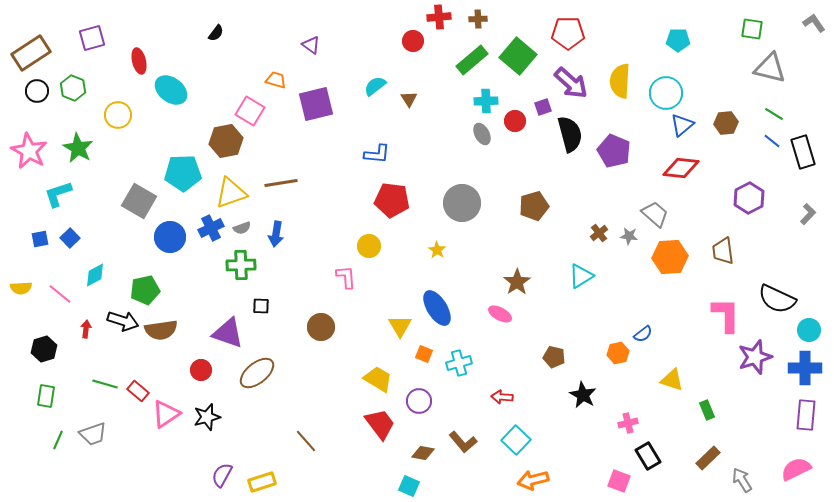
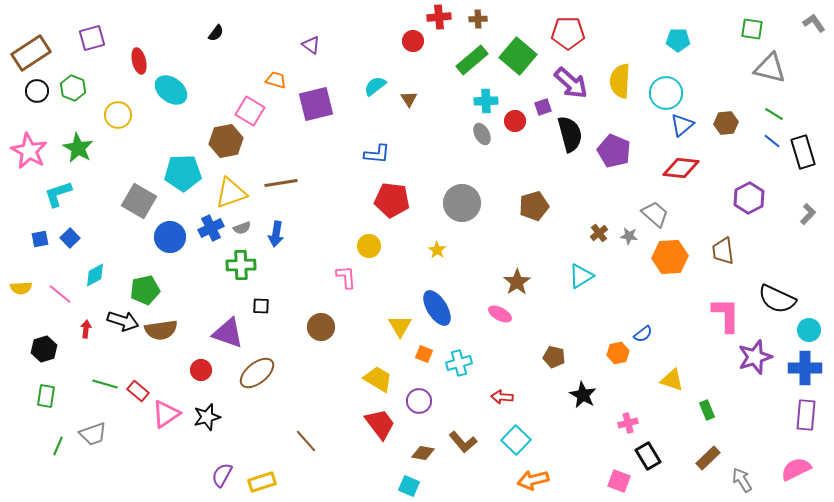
green line at (58, 440): moved 6 px down
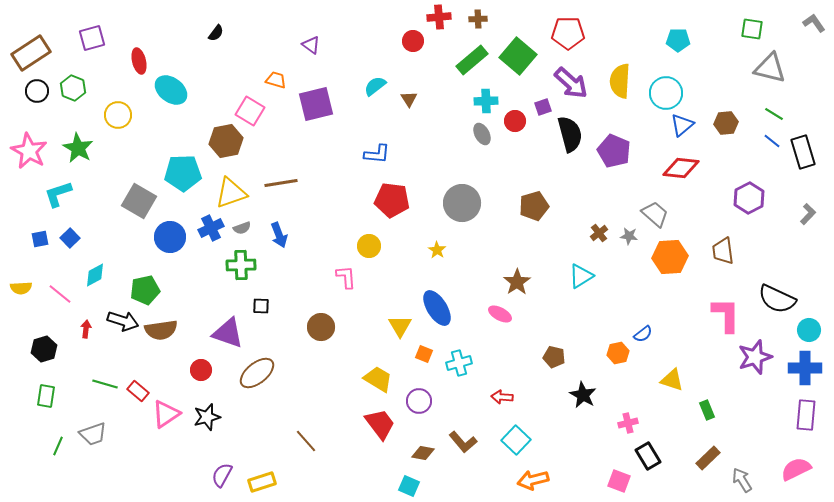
blue arrow at (276, 234): moved 3 px right, 1 px down; rotated 30 degrees counterclockwise
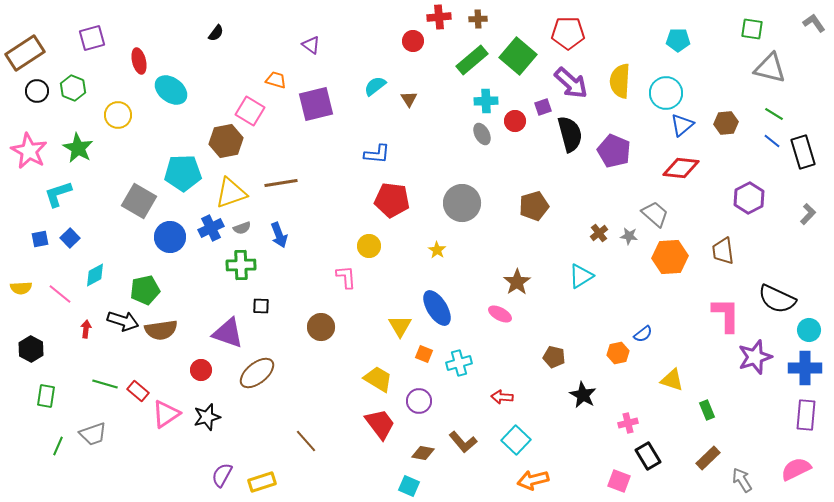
brown rectangle at (31, 53): moved 6 px left
black hexagon at (44, 349): moved 13 px left; rotated 15 degrees counterclockwise
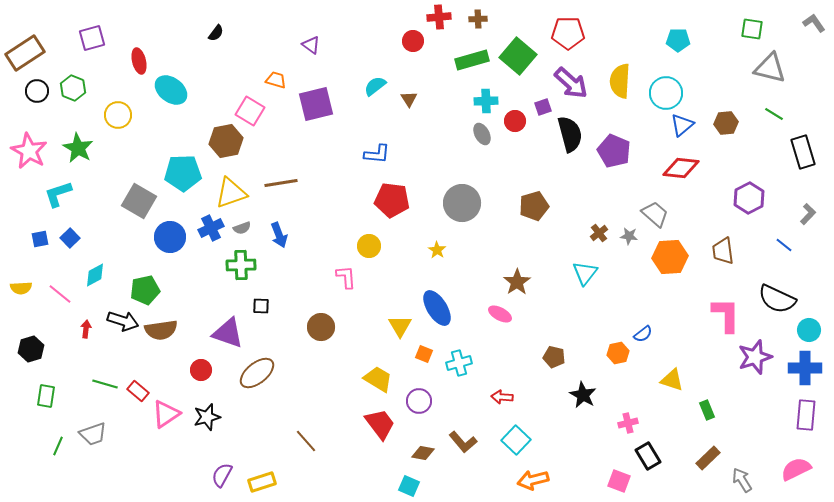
green rectangle at (472, 60): rotated 24 degrees clockwise
blue line at (772, 141): moved 12 px right, 104 px down
cyan triangle at (581, 276): moved 4 px right, 3 px up; rotated 20 degrees counterclockwise
black hexagon at (31, 349): rotated 15 degrees clockwise
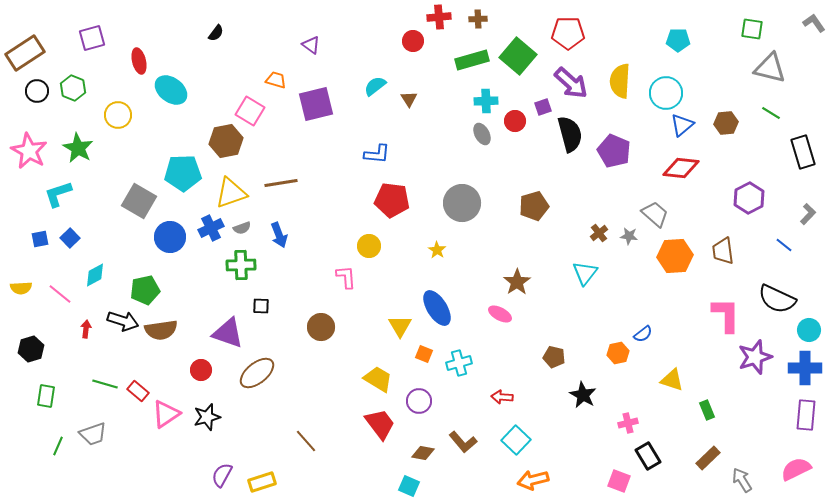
green line at (774, 114): moved 3 px left, 1 px up
orange hexagon at (670, 257): moved 5 px right, 1 px up
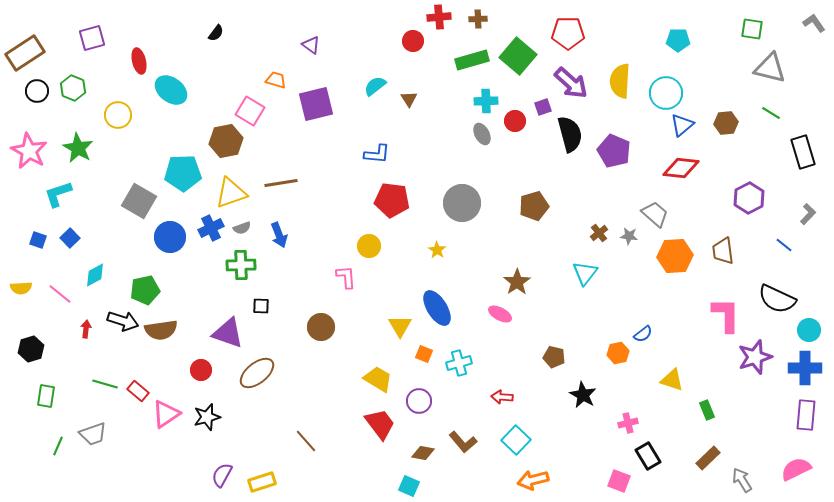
blue square at (40, 239): moved 2 px left, 1 px down; rotated 30 degrees clockwise
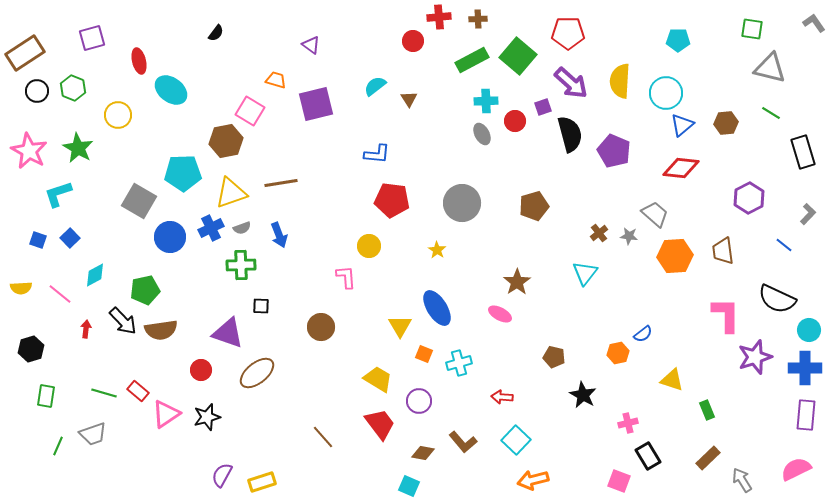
green rectangle at (472, 60): rotated 12 degrees counterclockwise
black arrow at (123, 321): rotated 28 degrees clockwise
green line at (105, 384): moved 1 px left, 9 px down
brown line at (306, 441): moved 17 px right, 4 px up
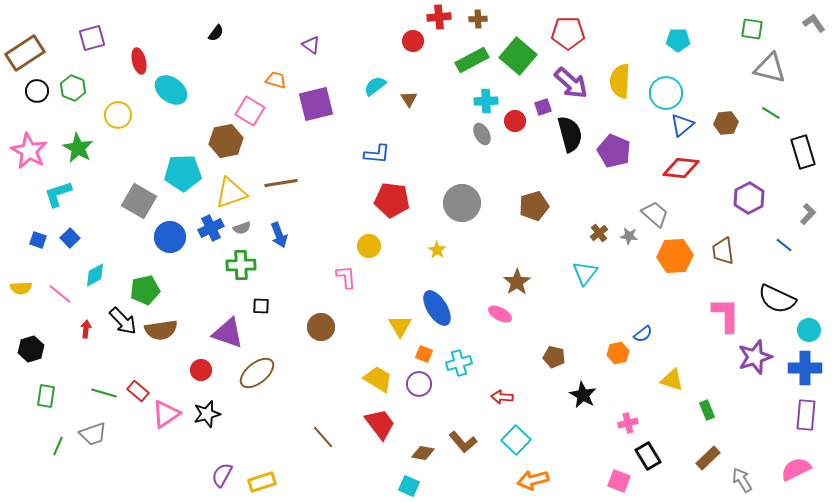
purple circle at (419, 401): moved 17 px up
black star at (207, 417): moved 3 px up
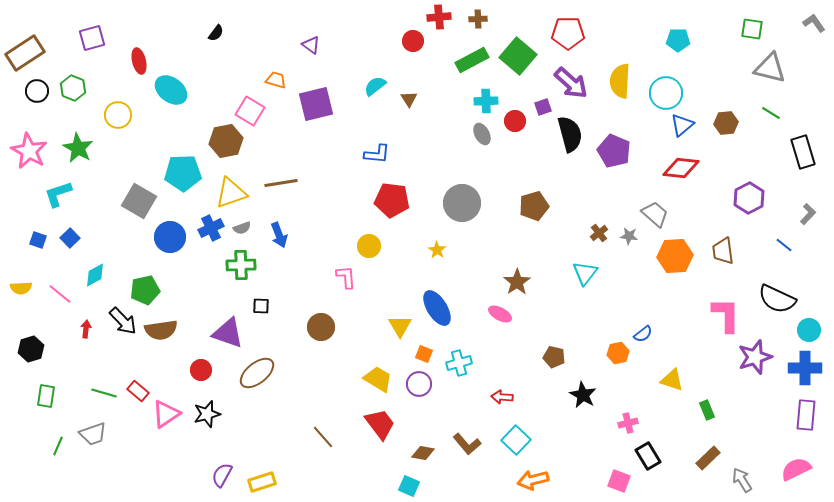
brown L-shape at (463, 442): moved 4 px right, 2 px down
